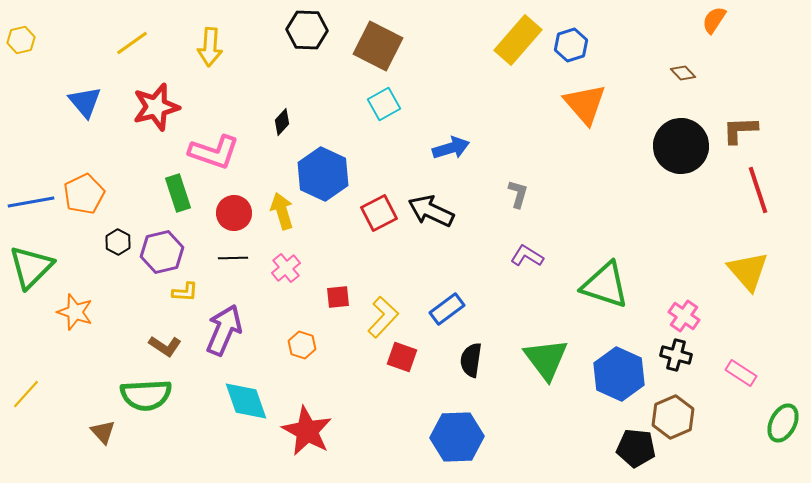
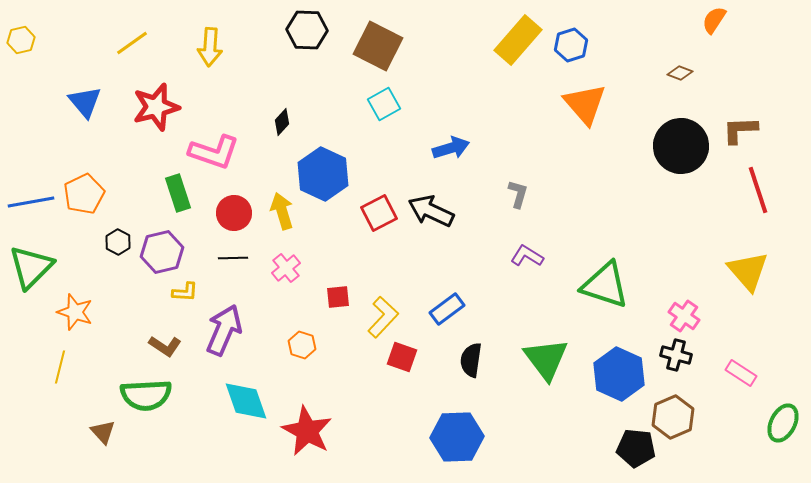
brown diamond at (683, 73): moved 3 px left; rotated 25 degrees counterclockwise
yellow line at (26, 394): moved 34 px right, 27 px up; rotated 28 degrees counterclockwise
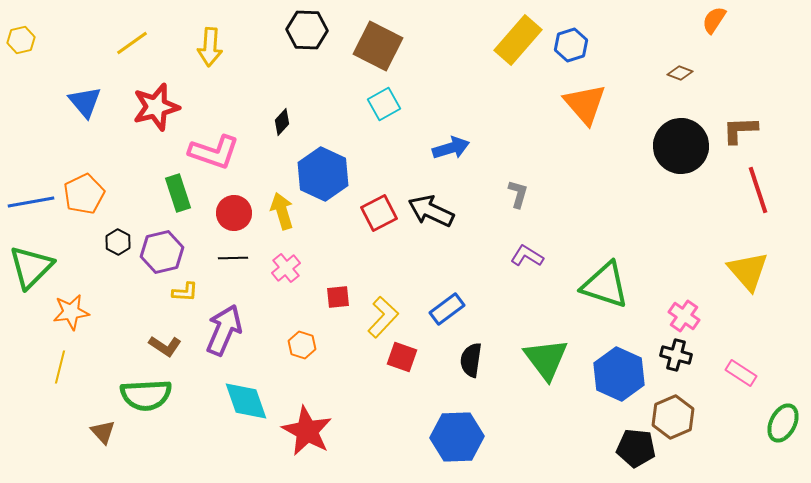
orange star at (75, 312): moved 4 px left; rotated 27 degrees counterclockwise
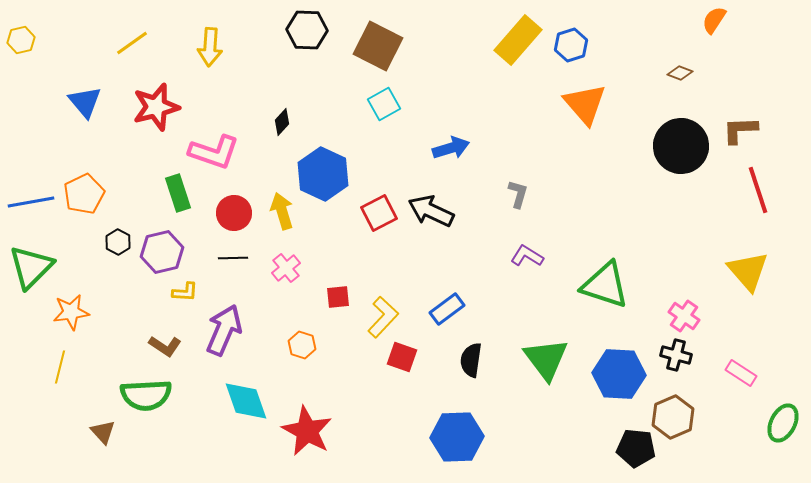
blue hexagon at (619, 374): rotated 21 degrees counterclockwise
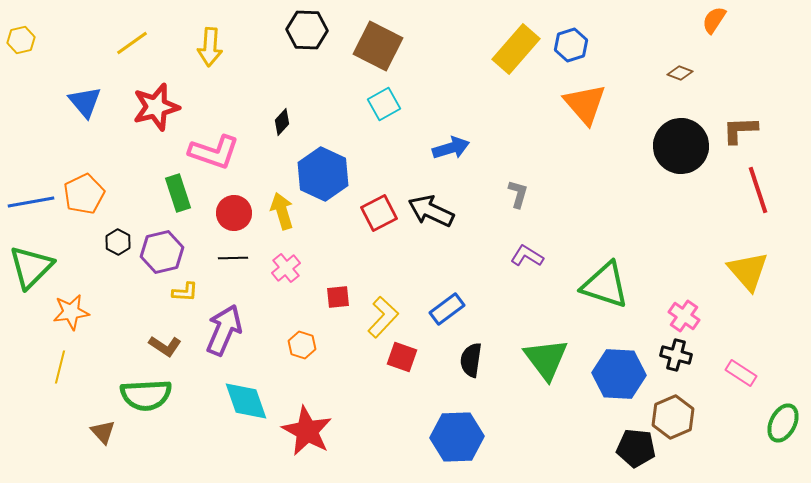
yellow rectangle at (518, 40): moved 2 px left, 9 px down
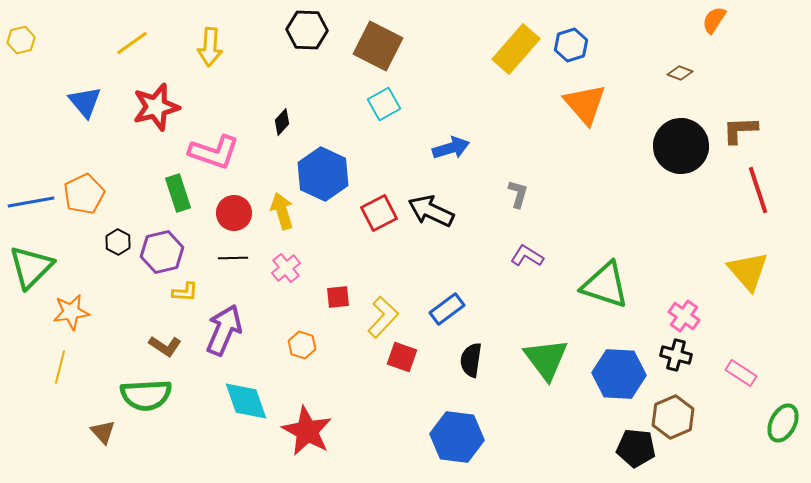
blue hexagon at (457, 437): rotated 9 degrees clockwise
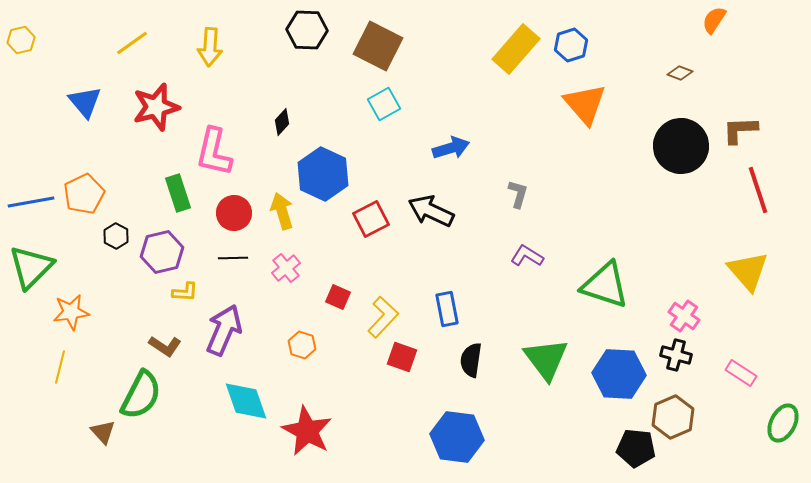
pink L-shape at (214, 152): rotated 84 degrees clockwise
red square at (379, 213): moved 8 px left, 6 px down
black hexagon at (118, 242): moved 2 px left, 6 px up
red square at (338, 297): rotated 30 degrees clockwise
blue rectangle at (447, 309): rotated 64 degrees counterclockwise
green semicircle at (146, 395): moved 5 px left; rotated 60 degrees counterclockwise
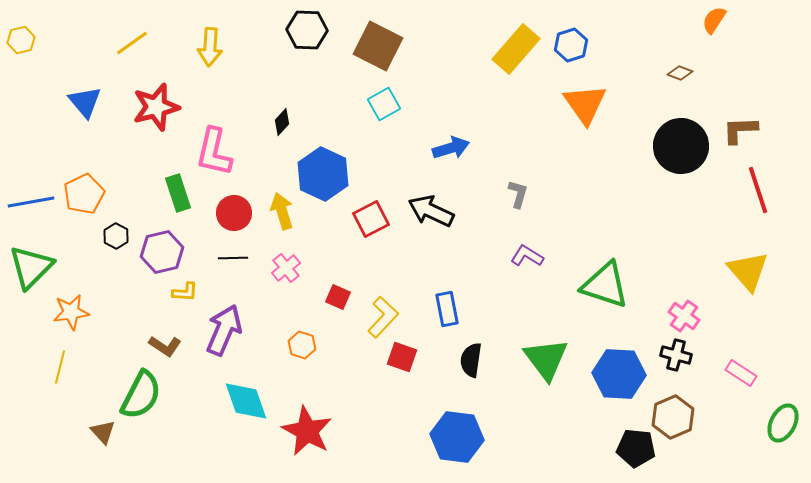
orange triangle at (585, 104): rotated 6 degrees clockwise
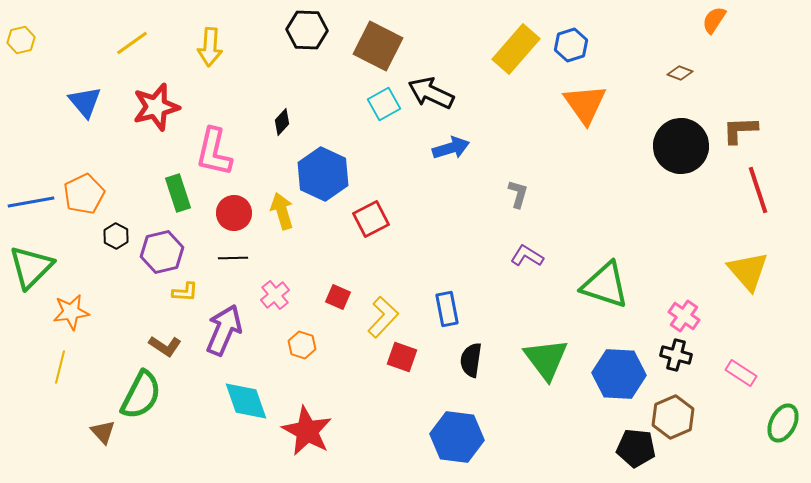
black arrow at (431, 211): moved 118 px up
pink cross at (286, 268): moved 11 px left, 27 px down
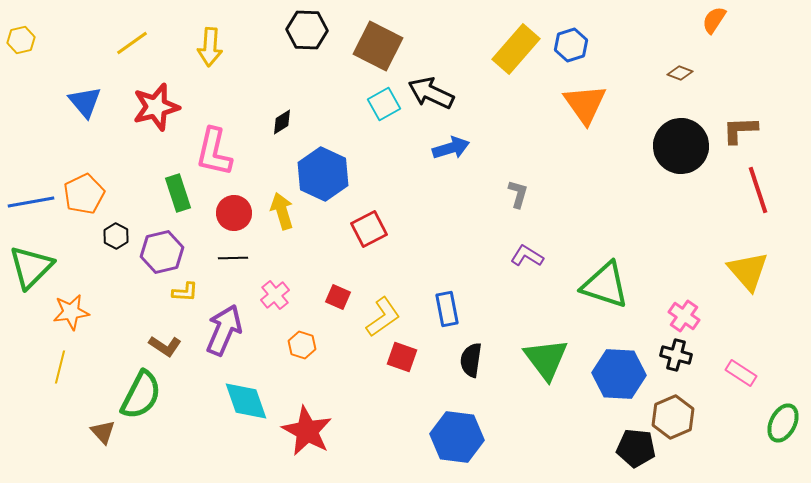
black diamond at (282, 122): rotated 16 degrees clockwise
red square at (371, 219): moved 2 px left, 10 px down
yellow L-shape at (383, 317): rotated 12 degrees clockwise
